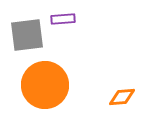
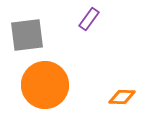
purple rectangle: moved 26 px right; rotated 50 degrees counterclockwise
orange diamond: rotated 8 degrees clockwise
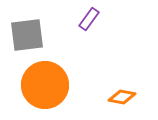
orange diamond: rotated 8 degrees clockwise
